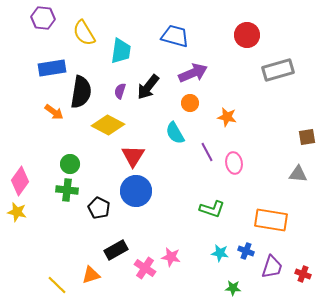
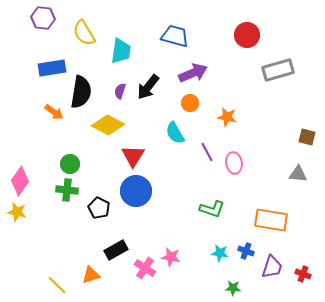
brown square: rotated 24 degrees clockwise
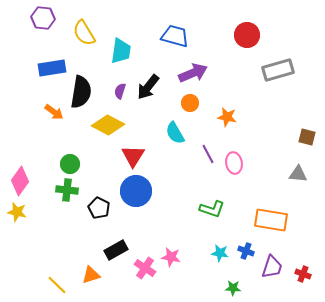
purple line: moved 1 px right, 2 px down
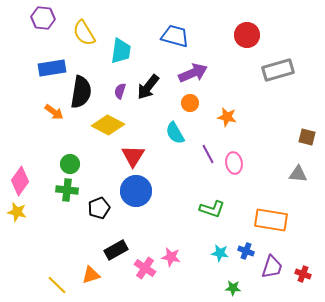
black pentagon: rotated 25 degrees clockwise
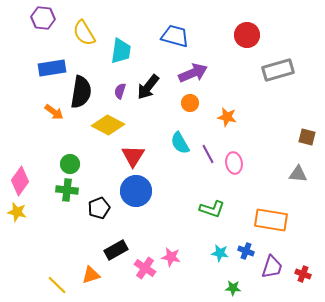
cyan semicircle: moved 5 px right, 10 px down
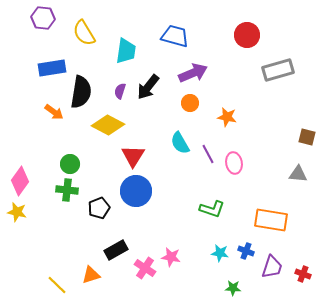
cyan trapezoid: moved 5 px right
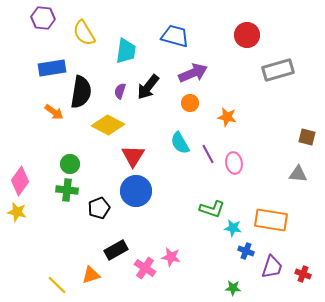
cyan star: moved 13 px right, 25 px up
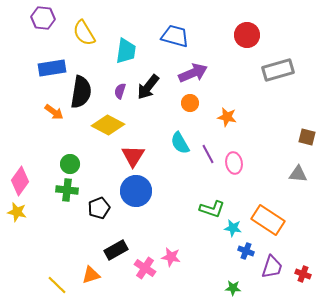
orange rectangle: moved 3 px left; rotated 24 degrees clockwise
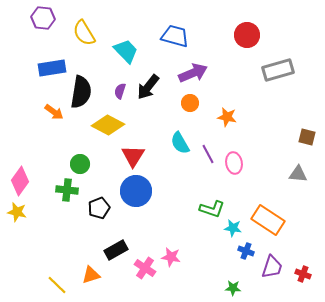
cyan trapezoid: rotated 52 degrees counterclockwise
green circle: moved 10 px right
